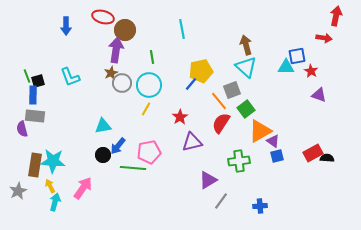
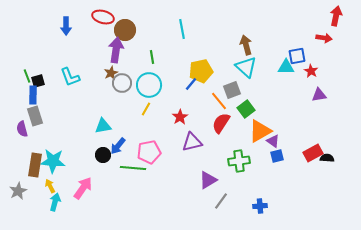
purple triangle at (319, 95): rotated 28 degrees counterclockwise
gray rectangle at (35, 116): rotated 66 degrees clockwise
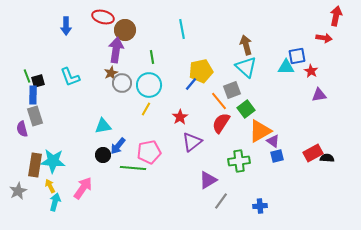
purple triangle at (192, 142): rotated 25 degrees counterclockwise
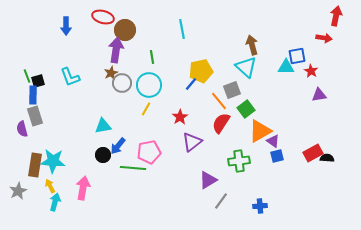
brown arrow at (246, 45): moved 6 px right
pink arrow at (83, 188): rotated 25 degrees counterclockwise
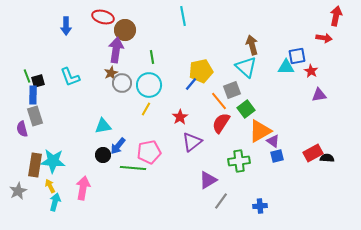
cyan line at (182, 29): moved 1 px right, 13 px up
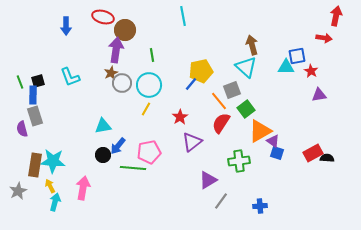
green line at (152, 57): moved 2 px up
green line at (27, 76): moved 7 px left, 6 px down
blue square at (277, 156): moved 3 px up; rotated 32 degrees clockwise
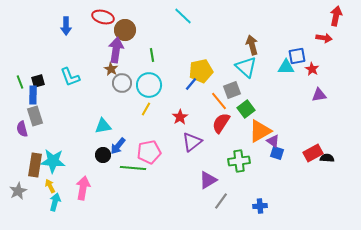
cyan line at (183, 16): rotated 36 degrees counterclockwise
red star at (311, 71): moved 1 px right, 2 px up
brown star at (111, 73): moved 4 px up; rotated 16 degrees counterclockwise
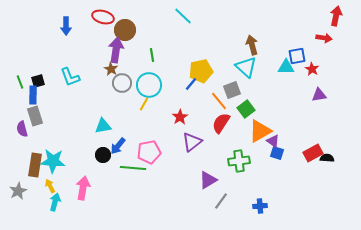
yellow line at (146, 109): moved 2 px left, 5 px up
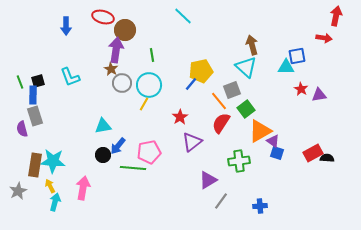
red star at (312, 69): moved 11 px left, 20 px down
